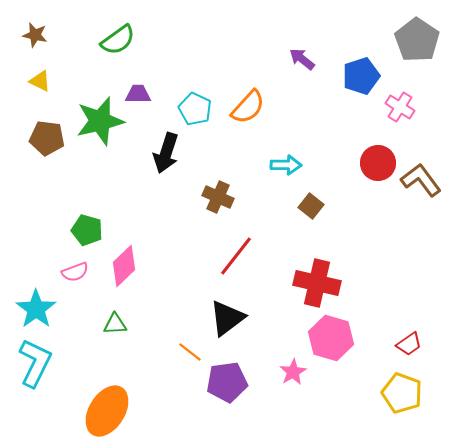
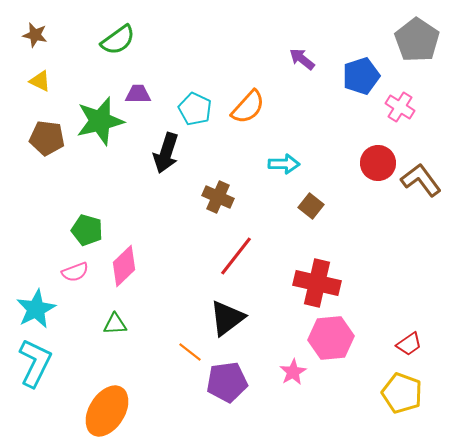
cyan arrow: moved 2 px left, 1 px up
cyan star: rotated 9 degrees clockwise
pink hexagon: rotated 21 degrees counterclockwise
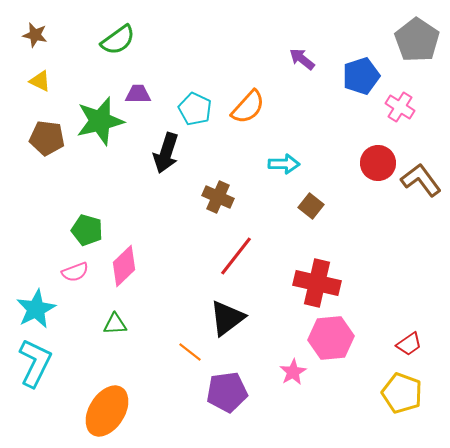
purple pentagon: moved 10 px down
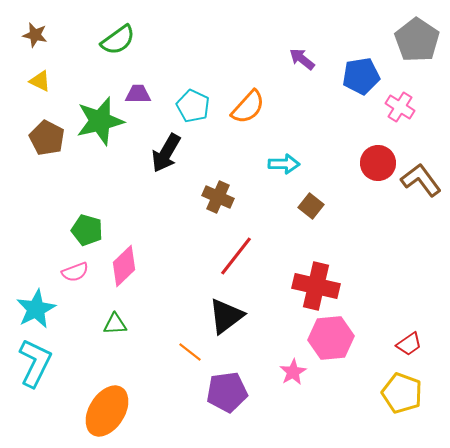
blue pentagon: rotated 9 degrees clockwise
cyan pentagon: moved 2 px left, 3 px up
brown pentagon: rotated 20 degrees clockwise
black arrow: rotated 12 degrees clockwise
red cross: moved 1 px left, 3 px down
black triangle: moved 1 px left, 2 px up
